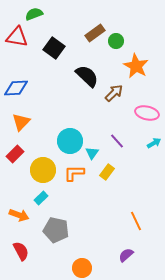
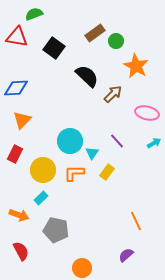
brown arrow: moved 1 px left, 1 px down
orange triangle: moved 1 px right, 2 px up
red rectangle: rotated 18 degrees counterclockwise
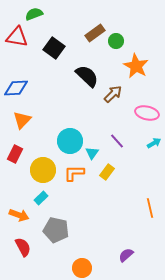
orange line: moved 14 px right, 13 px up; rotated 12 degrees clockwise
red semicircle: moved 2 px right, 4 px up
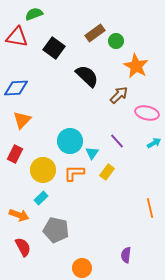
brown arrow: moved 6 px right, 1 px down
purple semicircle: rotated 42 degrees counterclockwise
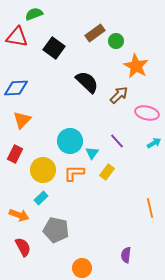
black semicircle: moved 6 px down
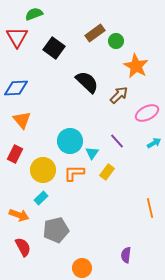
red triangle: rotated 50 degrees clockwise
pink ellipse: rotated 40 degrees counterclockwise
orange triangle: rotated 24 degrees counterclockwise
gray pentagon: rotated 25 degrees counterclockwise
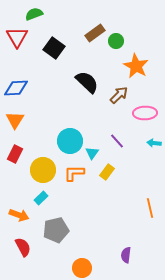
pink ellipse: moved 2 px left; rotated 25 degrees clockwise
orange triangle: moved 7 px left; rotated 12 degrees clockwise
cyan arrow: rotated 144 degrees counterclockwise
